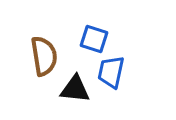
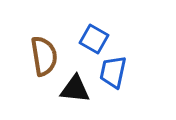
blue square: rotated 12 degrees clockwise
blue trapezoid: moved 2 px right
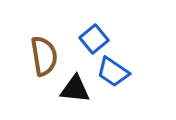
blue square: rotated 20 degrees clockwise
blue trapezoid: rotated 68 degrees counterclockwise
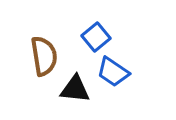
blue square: moved 2 px right, 2 px up
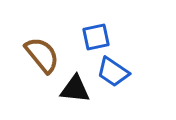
blue square: rotated 28 degrees clockwise
brown semicircle: moved 2 px left, 1 px up; rotated 30 degrees counterclockwise
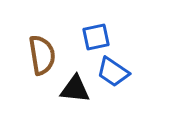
brown semicircle: rotated 30 degrees clockwise
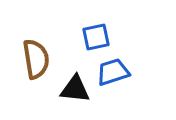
brown semicircle: moved 6 px left, 4 px down
blue trapezoid: rotated 128 degrees clockwise
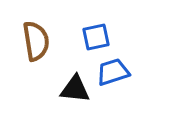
brown semicircle: moved 18 px up
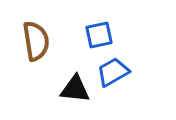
blue square: moved 3 px right, 2 px up
blue trapezoid: rotated 12 degrees counterclockwise
